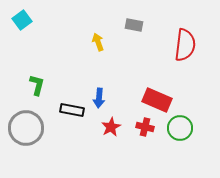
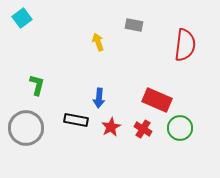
cyan square: moved 2 px up
black rectangle: moved 4 px right, 10 px down
red cross: moved 2 px left, 2 px down; rotated 18 degrees clockwise
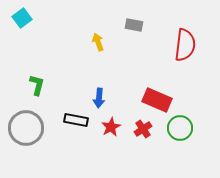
red cross: rotated 24 degrees clockwise
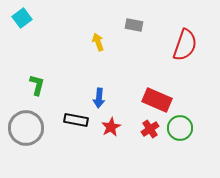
red semicircle: rotated 12 degrees clockwise
red cross: moved 7 px right
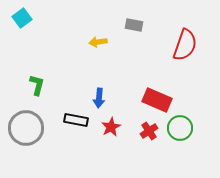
yellow arrow: rotated 78 degrees counterclockwise
red cross: moved 1 px left, 2 px down
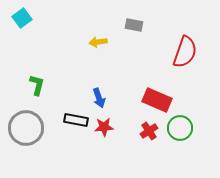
red semicircle: moved 7 px down
blue arrow: rotated 24 degrees counterclockwise
red star: moved 7 px left; rotated 24 degrees clockwise
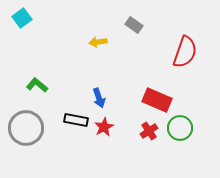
gray rectangle: rotated 24 degrees clockwise
green L-shape: rotated 65 degrees counterclockwise
red star: rotated 24 degrees counterclockwise
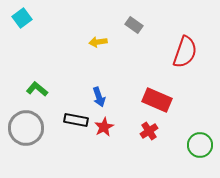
green L-shape: moved 4 px down
blue arrow: moved 1 px up
green circle: moved 20 px right, 17 px down
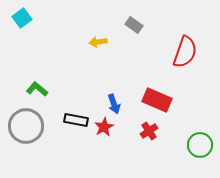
blue arrow: moved 15 px right, 7 px down
gray circle: moved 2 px up
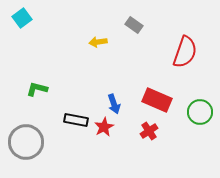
green L-shape: rotated 25 degrees counterclockwise
gray circle: moved 16 px down
green circle: moved 33 px up
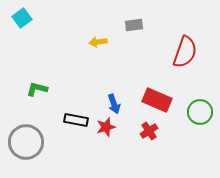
gray rectangle: rotated 42 degrees counterclockwise
red star: moved 2 px right; rotated 12 degrees clockwise
